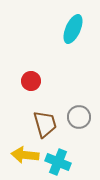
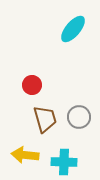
cyan ellipse: rotated 16 degrees clockwise
red circle: moved 1 px right, 4 px down
brown trapezoid: moved 5 px up
cyan cross: moved 6 px right; rotated 20 degrees counterclockwise
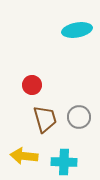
cyan ellipse: moved 4 px right, 1 px down; rotated 40 degrees clockwise
yellow arrow: moved 1 px left, 1 px down
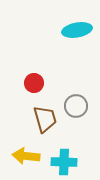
red circle: moved 2 px right, 2 px up
gray circle: moved 3 px left, 11 px up
yellow arrow: moved 2 px right
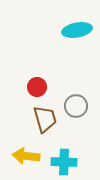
red circle: moved 3 px right, 4 px down
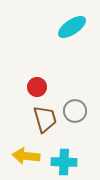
cyan ellipse: moved 5 px left, 3 px up; rotated 24 degrees counterclockwise
gray circle: moved 1 px left, 5 px down
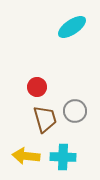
cyan cross: moved 1 px left, 5 px up
